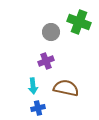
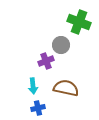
gray circle: moved 10 px right, 13 px down
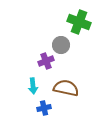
blue cross: moved 6 px right
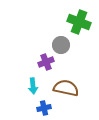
purple cross: moved 1 px down
